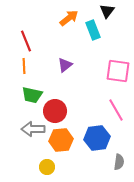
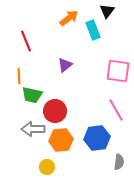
orange line: moved 5 px left, 10 px down
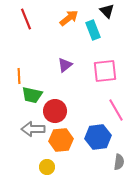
black triangle: rotated 21 degrees counterclockwise
red line: moved 22 px up
pink square: moved 13 px left; rotated 15 degrees counterclockwise
blue hexagon: moved 1 px right, 1 px up
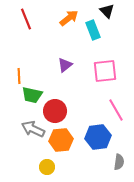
gray arrow: rotated 25 degrees clockwise
